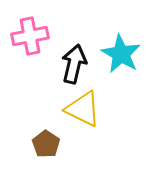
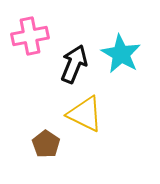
black arrow: rotated 9 degrees clockwise
yellow triangle: moved 2 px right, 5 px down
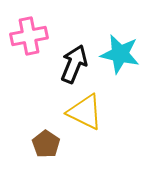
pink cross: moved 1 px left
cyan star: moved 1 px left; rotated 18 degrees counterclockwise
yellow triangle: moved 2 px up
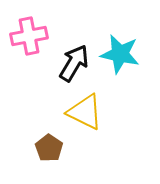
black arrow: moved 1 px up; rotated 9 degrees clockwise
brown pentagon: moved 3 px right, 4 px down
